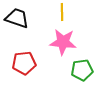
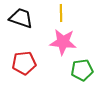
yellow line: moved 1 px left, 1 px down
black trapezoid: moved 4 px right
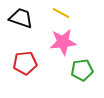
yellow line: rotated 60 degrees counterclockwise
pink star: rotated 12 degrees counterclockwise
red pentagon: moved 1 px right
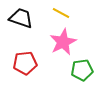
pink star: rotated 20 degrees counterclockwise
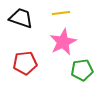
yellow line: rotated 36 degrees counterclockwise
